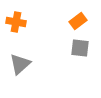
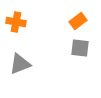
gray triangle: rotated 20 degrees clockwise
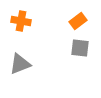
orange cross: moved 5 px right, 1 px up
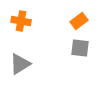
orange rectangle: moved 1 px right
gray triangle: rotated 10 degrees counterclockwise
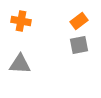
gray square: moved 1 px left, 3 px up; rotated 18 degrees counterclockwise
gray triangle: rotated 35 degrees clockwise
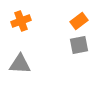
orange cross: rotated 30 degrees counterclockwise
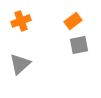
orange rectangle: moved 6 px left
gray triangle: rotated 45 degrees counterclockwise
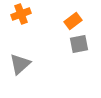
orange cross: moved 7 px up
gray square: moved 1 px up
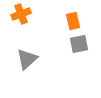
orange rectangle: rotated 66 degrees counterclockwise
gray triangle: moved 7 px right, 5 px up
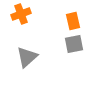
gray square: moved 5 px left
gray triangle: moved 2 px up
